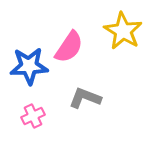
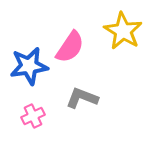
pink semicircle: moved 1 px right
blue star: rotated 6 degrees counterclockwise
gray L-shape: moved 3 px left
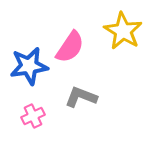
gray L-shape: moved 1 px left, 1 px up
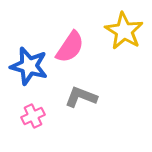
yellow star: moved 1 px right
blue star: rotated 24 degrees clockwise
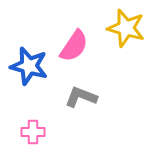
yellow star: moved 2 px right, 3 px up; rotated 15 degrees counterclockwise
pink semicircle: moved 4 px right, 1 px up
pink cross: moved 16 px down; rotated 25 degrees clockwise
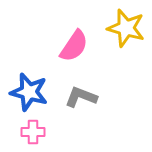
blue star: moved 26 px down
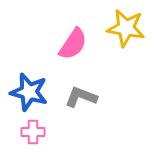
yellow star: rotated 6 degrees counterclockwise
pink semicircle: moved 1 px left, 2 px up
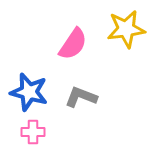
yellow star: moved 1 px down; rotated 18 degrees counterclockwise
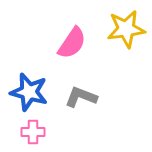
pink semicircle: moved 1 px left, 1 px up
